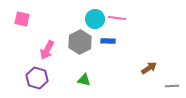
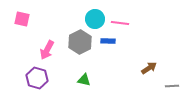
pink line: moved 3 px right, 5 px down
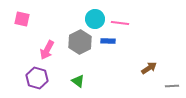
green triangle: moved 6 px left, 1 px down; rotated 24 degrees clockwise
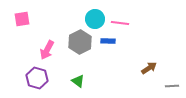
pink square: rotated 21 degrees counterclockwise
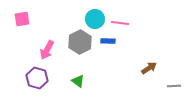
gray line: moved 2 px right
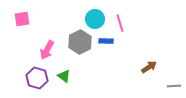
pink line: rotated 66 degrees clockwise
blue rectangle: moved 2 px left
brown arrow: moved 1 px up
green triangle: moved 14 px left, 5 px up
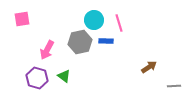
cyan circle: moved 1 px left, 1 px down
pink line: moved 1 px left
gray hexagon: rotated 15 degrees clockwise
